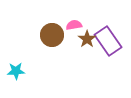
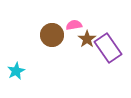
purple rectangle: moved 7 px down
cyan star: rotated 24 degrees counterclockwise
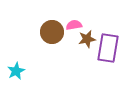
brown circle: moved 3 px up
brown star: rotated 24 degrees clockwise
purple rectangle: rotated 44 degrees clockwise
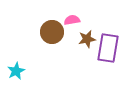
pink semicircle: moved 2 px left, 5 px up
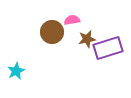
purple rectangle: rotated 64 degrees clockwise
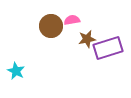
brown circle: moved 1 px left, 6 px up
cyan star: rotated 18 degrees counterclockwise
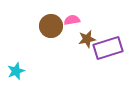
cyan star: rotated 24 degrees clockwise
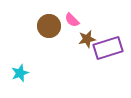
pink semicircle: rotated 126 degrees counterclockwise
brown circle: moved 2 px left
cyan star: moved 4 px right, 2 px down
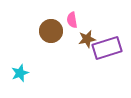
pink semicircle: rotated 35 degrees clockwise
brown circle: moved 2 px right, 5 px down
purple rectangle: moved 1 px left
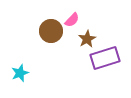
pink semicircle: rotated 126 degrees counterclockwise
brown star: rotated 18 degrees counterclockwise
purple rectangle: moved 2 px left, 10 px down
